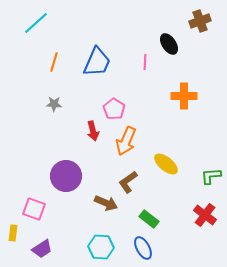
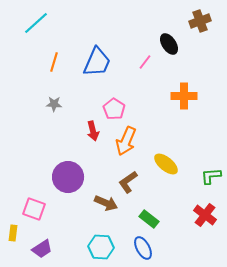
pink line: rotated 35 degrees clockwise
purple circle: moved 2 px right, 1 px down
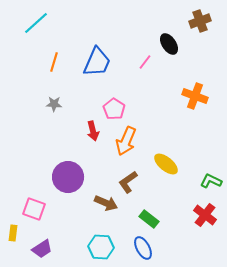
orange cross: moved 11 px right; rotated 20 degrees clockwise
green L-shape: moved 5 px down; rotated 30 degrees clockwise
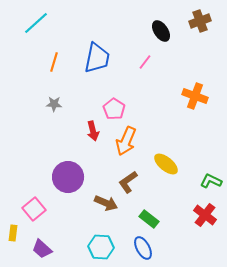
black ellipse: moved 8 px left, 13 px up
blue trapezoid: moved 4 px up; rotated 12 degrees counterclockwise
pink square: rotated 30 degrees clockwise
purple trapezoid: rotated 75 degrees clockwise
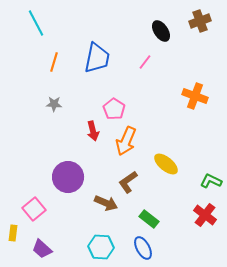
cyan line: rotated 76 degrees counterclockwise
